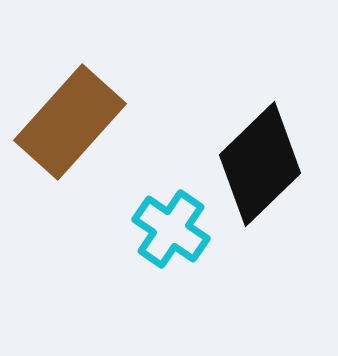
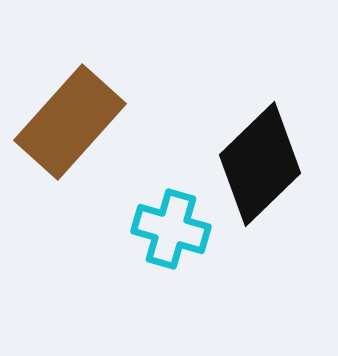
cyan cross: rotated 18 degrees counterclockwise
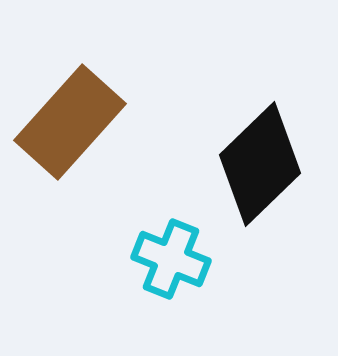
cyan cross: moved 30 px down; rotated 6 degrees clockwise
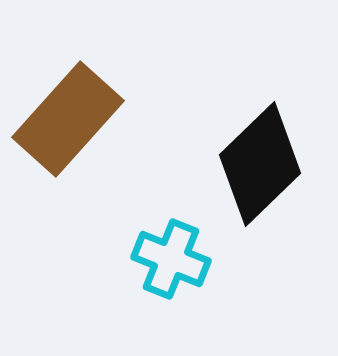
brown rectangle: moved 2 px left, 3 px up
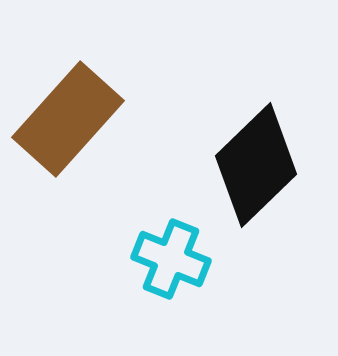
black diamond: moved 4 px left, 1 px down
